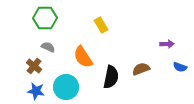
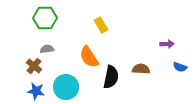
gray semicircle: moved 1 px left, 2 px down; rotated 32 degrees counterclockwise
orange semicircle: moved 6 px right
brown semicircle: rotated 24 degrees clockwise
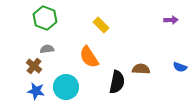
green hexagon: rotated 20 degrees clockwise
yellow rectangle: rotated 14 degrees counterclockwise
purple arrow: moved 4 px right, 24 px up
black semicircle: moved 6 px right, 5 px down
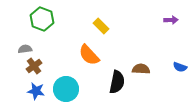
green hexagon: moved 3 px left, 1 px down
yellow rectangle: moved 1 px down
gray semicircle: moved 22 px left
orange semicircle: moved 2 px up; rotated 10 degrees counterclockwise
brown cross: rotated 14 degrees clockwise
cyan circle: moved 2 px down
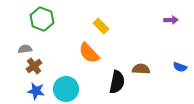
orange semicircle: moved 2 px up
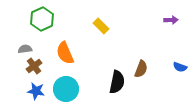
green hexagon: rotated 15 degrees clockwise
orange semicircle: moved 24 px left; rotated 20 degrees clockwise
brown semicircle: rotated 108 degrees clockwise
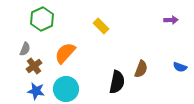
gray semicircle: rotated 120 degrees clockwise
orange semicircle: rotated 65 degrees clockwise
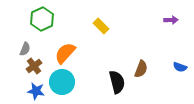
black semicircle: rotated 25 degrees counterclockwise
cyan circle: moved 4 px left, 7 px up
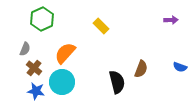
brown cross: moved 2 px down; rotated 14 degrees counterclockwise
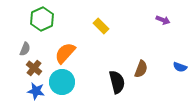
purple arrow: moved 8 px left; rotated 24 degrees clockwise
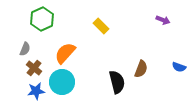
blue semicircle: moved 1 px left
blue star: rotated 18 degrees counterclockwise
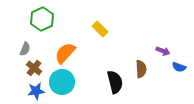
purple arrow: moved 31 px down
yellow rectangle: moved 1 px left, 3 px down
brown semicircle: rotated 24 degrees counterclockwise
black semicircle: moved 2 px left
